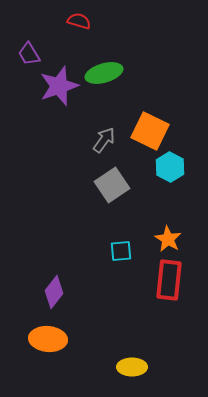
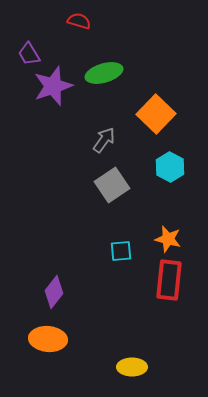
purple star: moved 6 px left
orange square: moved 6 px right, 17 px up; rotated 18 degrees clockwise
orange star: rotated 16 degrees counterclockwise
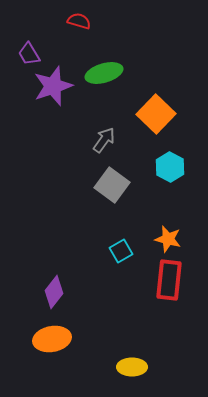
gray square: rotated 20 degrees counterclockwise
cyan square: rotated 25 degrees counterclockwise
orange ellipse: moved 4 px right; rotated 15 degrees counterclockwise
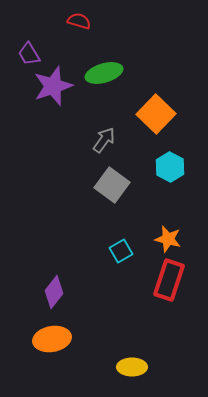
red rectangle: rotated 12 degrees clockwise
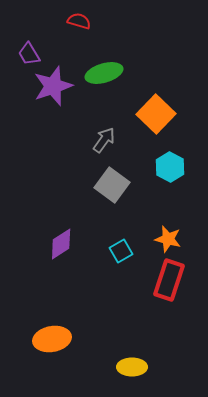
purple diamond: moved 7 px right, 48 px up; rotated 20 degrees clockwise
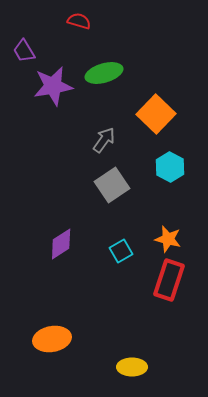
purple trapezoid: moved 5 px left, 3 px up
purple star: rotated 9 degrees clockwise
gray square: rotated 20 degrees clockwise
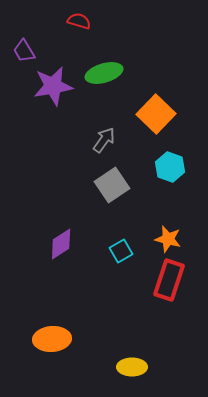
cyan hexagon: rotated 8 degrees counterclockwise
orange ellipse: rotated 6 degrees clockwise
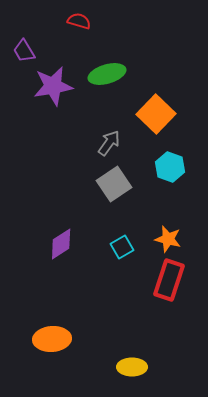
green ellipse: moved 3 px right, 1 px down
gray arrow: moved 5 px right, 3 px down
gray square: moved 2 px right, 1 px up
cyan square: moved 1 px right, 4 px up
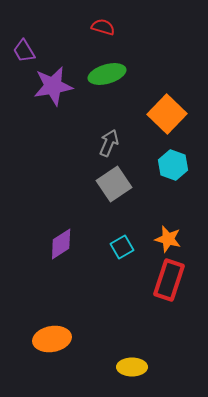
red semicircle: moved 24 px right, 6 px down
orange square: moved 11 px right
gray arrow: rotated 12 degrees counterclockwise
cyan hexagon: moved 3 px right, 2 px up
orange ellipse: rotated 6 degrees counterclockwise
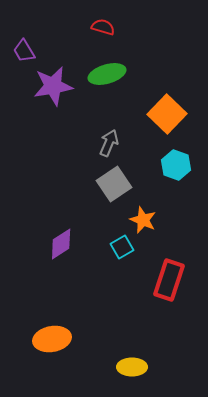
cyan hexagon: moved 3 px right
orange star: moved 25 px left, 19 px up; rotated 8 degrees clockwise
